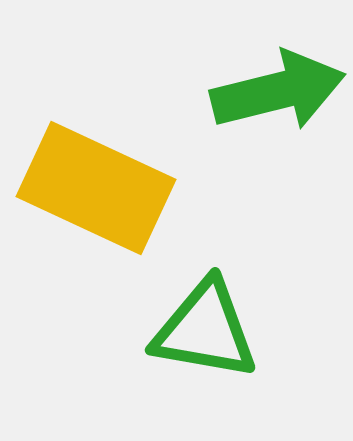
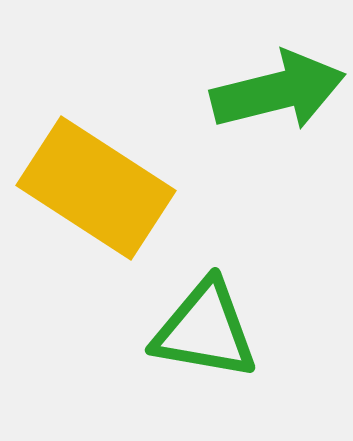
yellow rectangle: rotated 8 degrees clockwise
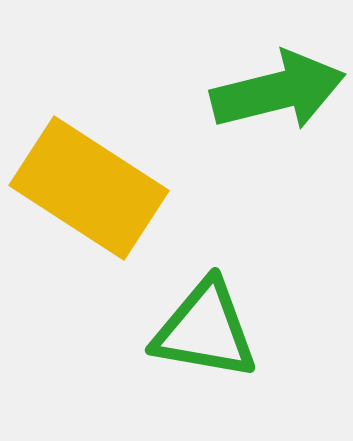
yellow rectangle: moved 7 px left
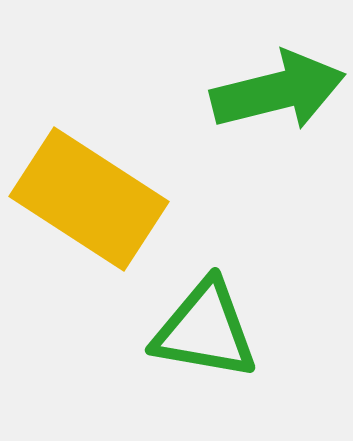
yellow rectangle: moved 11 px down
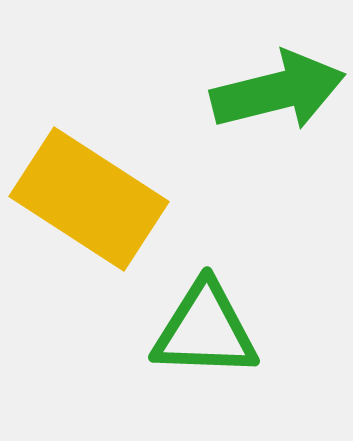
green triangle: rotated 8 degrees counterclockwise
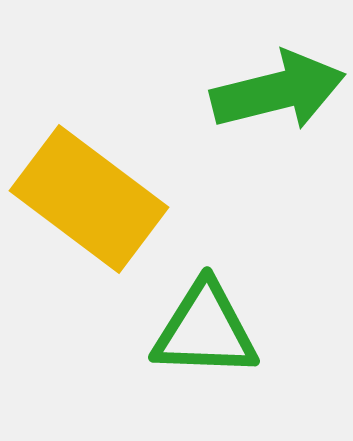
yellow rectangle: rotated 4 degrees clockwise
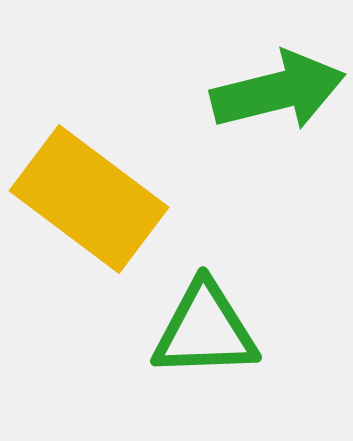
green triangle: rotated 4 degrees counterclockwise
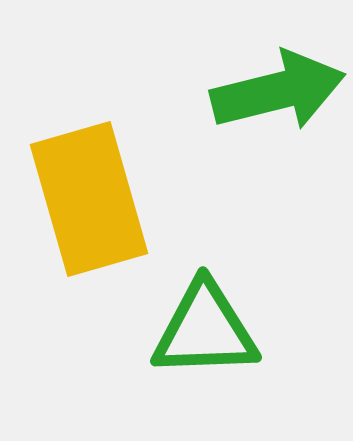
yellow rectangle: rotated 37 degrees clockwise
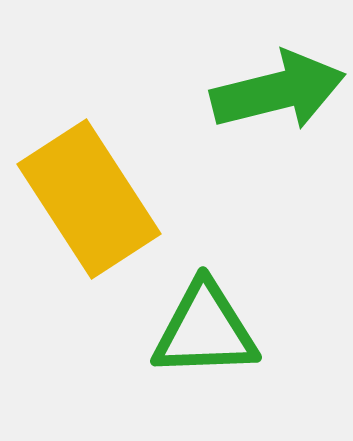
yellow rectangle: rotated 17 degrees counterclockwise
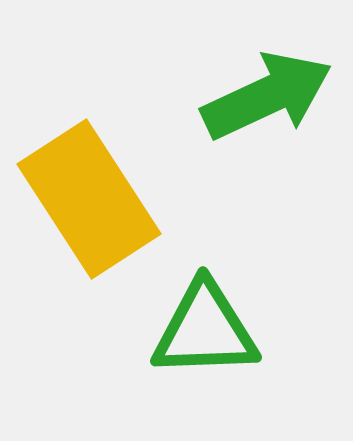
green arrow: moved 11 px left, 5 px down; rotated 11 degrees counterclockwise
